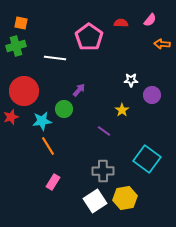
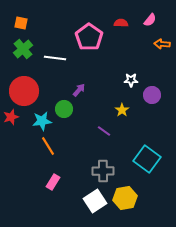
green cross: moved 7 px right, 3 px down; rotated 24 degrees counterclockwise
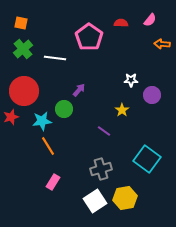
gray cross: moved 2 px left, 2 px up; rotated 15 degrees counterclockwise
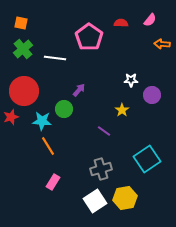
cyan star: rotated 12 degrees clockwise
cyan square: rotated 20 degrees clockwise
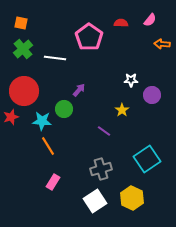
yellow hexagon: moved 7 px right; rotated 25 degrees counterclockwise
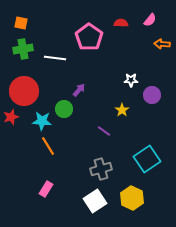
green cross: rotated 30 degrees clockwise
pink rectangle: moved 7 px left, 7 px down
